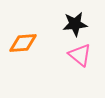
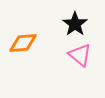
black star: rotated 30 degrees counterclockwise
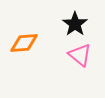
orange diamond: moved 1 px right
